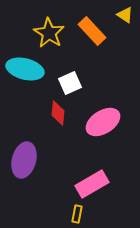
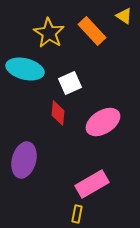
yellow triangle: moved 1 px left, 1 px down
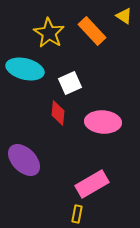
pink ellipse: rotated 36 degrees clockwise
purple ellipse: rotated 60 degrees counterclockwise
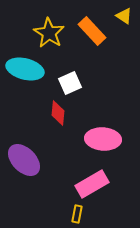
pink ellipse: moved 17 px down
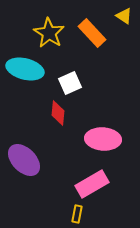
orange rectangle: moved 2 px down
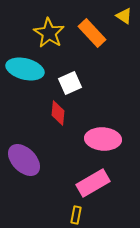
pink rectangle: moved 1 px right, 1 px up
yellow rectangle: moved 1 px left, 1 px down
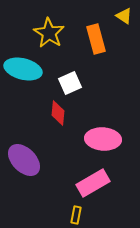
orange rectangle: moved 4 px right, 6 px down; rotated 28 degrees clockwise
cyan ellipse: moved 2 px left
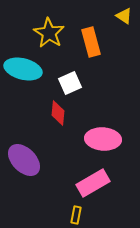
orange rectangle: moved 5 px left, 3 px down
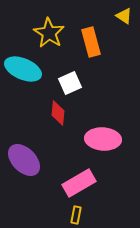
cyan ellipse: rotated 9 degrees clockwise
pink rectangle: moved 14 px left
